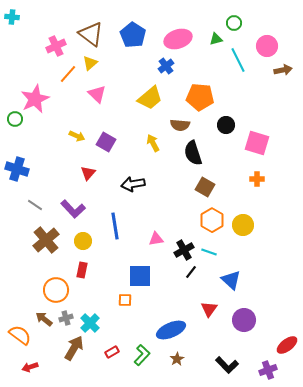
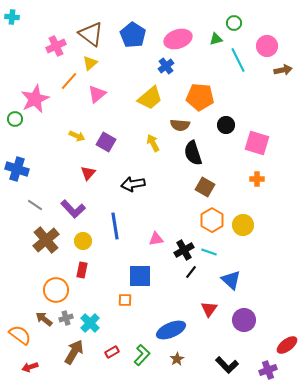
orange line at (68, 74): moved 1 px right, 7 px down
pink triangle at (97, 94): rotated 36 degrees clockwise
brown arrow at (74, 348): moved 4 px down
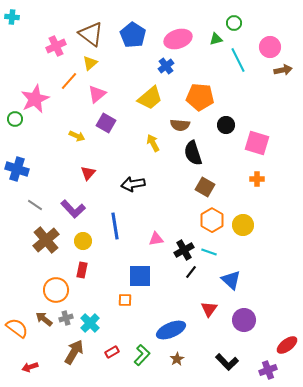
pink circle at (267, 46): moved 3 px right, 1 px down
purple square at (106, 142): moved 19 px up
orange semicircle at (20, 335): moved 3 px left, 7 px up
black L-shape at (227, 365): moved 3 px up
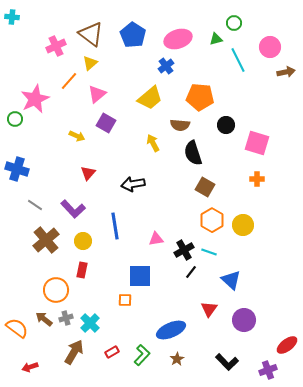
brown arrow at (283, 70): moved 3 px right, 2 px down
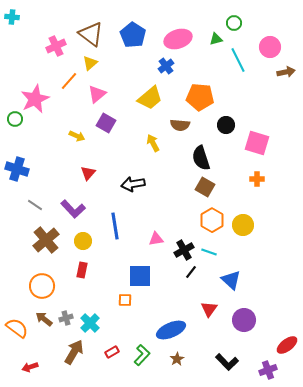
black semicircle at (193, 153): moved 8 px right, 5 px down
orange circle at (56, 290): moved 14 px left, 4 px up
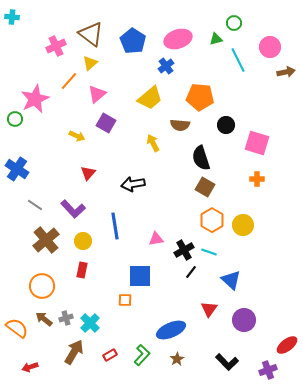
blue pentagon at (133, 35): moved 6 px down
blue cross at (17, 169): rotated 15 degrees clockwise
red rectangle at (112, 352): moved 2 px left, 3 px down
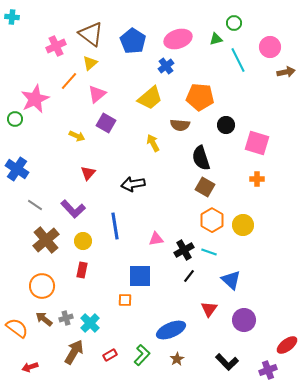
black line at (191, 272): moved 2 px left, 4 px down
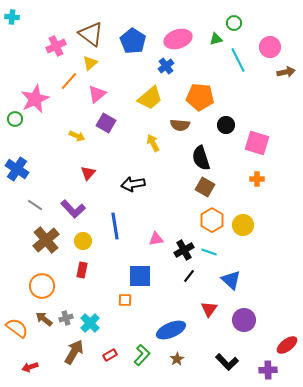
purple cross at (268, 370): rotated 18 degrees clockwise
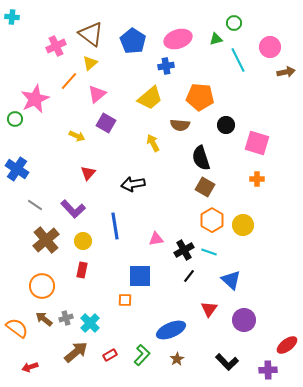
blue cross at (166, 66): rotated 28 degrees clockwise
brown arrow at (74, 352): moved 2 px right; rotated 20 degrees clockwise
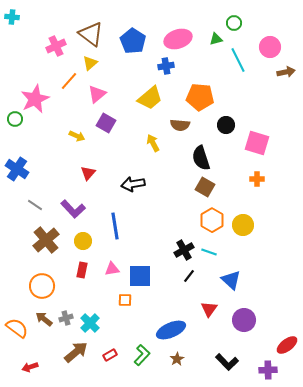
pink triangle at (156, 239): moved 44 px left, 30 px down
